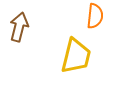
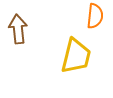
brown arrow: moved 1 px left, 2 px down; rotated 20 degrees counterclockwise
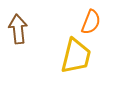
orange semicircle: moved 4 px left, 6 px down; rotated 15 degrees clockwise
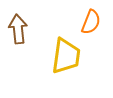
yellow trapezoid: moved 10 px left; rotated 6 degrees counterclockwise
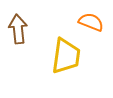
orange semicircle: rotated 90 degrees counterclockwise
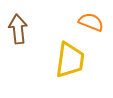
yellow trapezoid: moved 4 px right, 4 px down
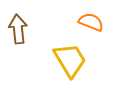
yellow trapezoid: rotated 39 degrees counterclockwise
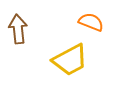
yellow trapezoid: rotated 93 degrees clockwise
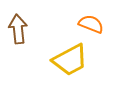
orange semicircle: moved 2 px down
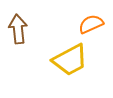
orange semicircle: rotated 45 degrees counterclockwise
